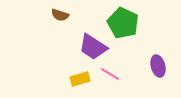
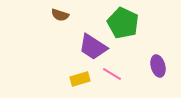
pink line: moved 2 px right
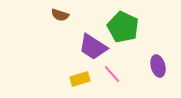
green pentagon: moved 4 px down
pink line: rotated 18 degrees clockwise
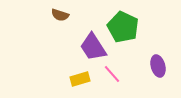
purple trapezoid: rotated 24 degrees clockwise
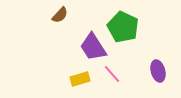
brown semicircle: rotated 66 degrees counterclockwise
purple ellipse: moved 5 px down
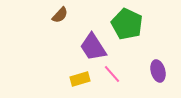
green pentagon: moved 4 px right, 3 px up
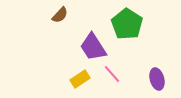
green pentagon: rotated 8 degrees clockwise
purple ellipse: moved 1 px left, 8 px down
yellow rectangle: rotated 18 degrees counterclockwise
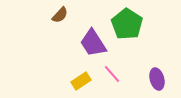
purple trapezoid: moved 4 px up
yellow rectangle: moved 1 px right, 2 px down
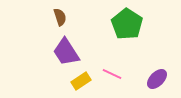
brown semicircle: moved 2 px down; rotated 60 degrees counterclockwise
purple trapezoid: moved 27 px left, 9 px down
pink line: rotated 24 degrees counterclockwise
purple ellipse: rotated 60 degrees clockwise
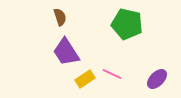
green pentagon: rotated 20 degrees counterclockwise
yellow rectangle: moved 4 px right, 2 px up
